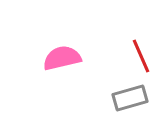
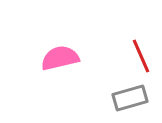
pink semicircle: moved 2 px left
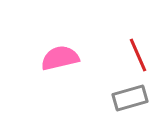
red line: moved 3 px left, 1 px up
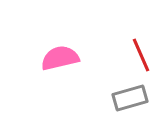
red line: moved 3 px right
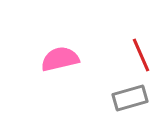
pink semicircle: moved 1 px down
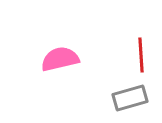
red line: rotated 20 degrees clockwise
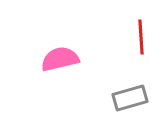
red line: moved 18 px up
